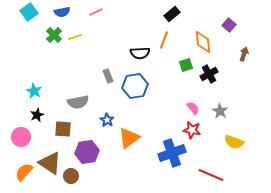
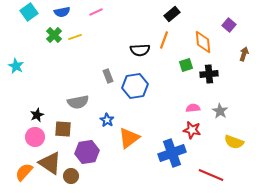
black semicircle: moved 3 px up
black cross: rotated 24 degrees clockwise
cyan star: moved 18 px left, 25 px up
pink semicircle: rotated 56 degrees counterclockwise
pink circle: moved 14 px right
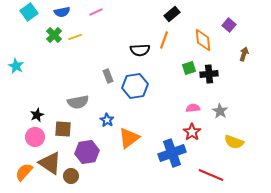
orange diamond: moved 2 px up
green square: moved 3 px right, 3 px down
red star: moved 2 px down; rotated 24 degrees clockwise
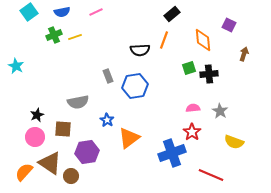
purple square: rotated 16 degrees counterclockwise
green cross: rotated 21 degrees clockwise
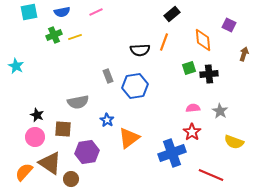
cyan square: rotated 24 degrees clockwise
orange line: moved 2 px down
black star: rotated 24 degrees counterclockwise
brown circle: moved 3 px down
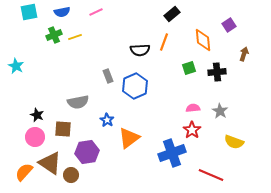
purple square: rotated 32 degrees clockwise
black cross: moved 8 px right, 2 px up
blue hexagon: rotated 15 degrees counterclockwise
red star: moved 2 px up
brown circle: moved 4 px up
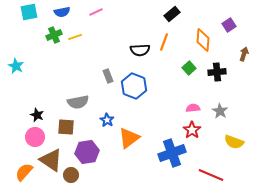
orange diamond: rotated 10 degrees clockwise
green square: rotated 24 degrees counterclockwise
blue hexagon: moved 1 px left; rotated 15 degrees counterclockwise
brown square: moved 3 px right, 2 px up
brown triangle: moved 1 px right, 3 px up
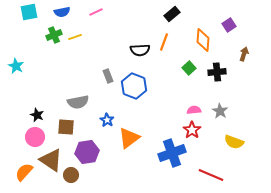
pink semicircle: moved 1 px right, 2 px down
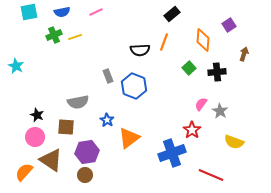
pink semicircle: moved 7 px right, 6 px up; rotated 48 degrees counterclockwise
brown circle: moved 14 px right
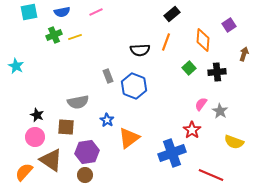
orange line: moved 2 px right
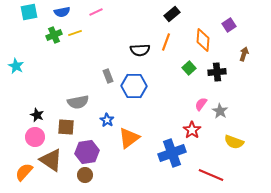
yellow line: moved 4 px up
blue hexagon: rotated 20 degrees counterclockwise
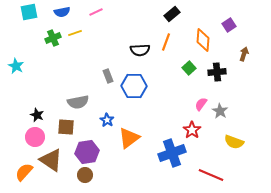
green cross: moved 1 px left, 3 px down
